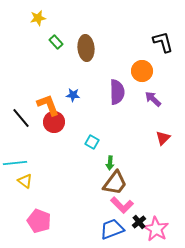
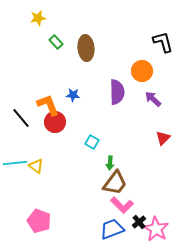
red circle: moved 1 px right
yellow triangle: moved 11 px right, 15 px up
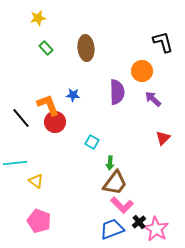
green rectangle: moved 10 px left, 6 px down
yellow triangle: moved 15 px down
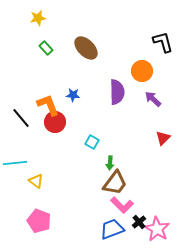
brown ellipse: rotated 40 degrees counterclockwise
pink star: moved 1 px right
